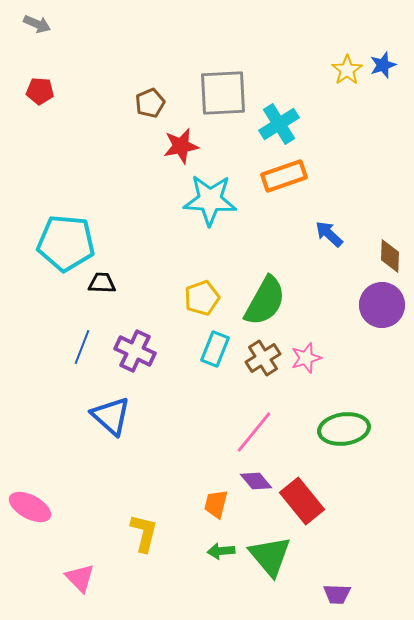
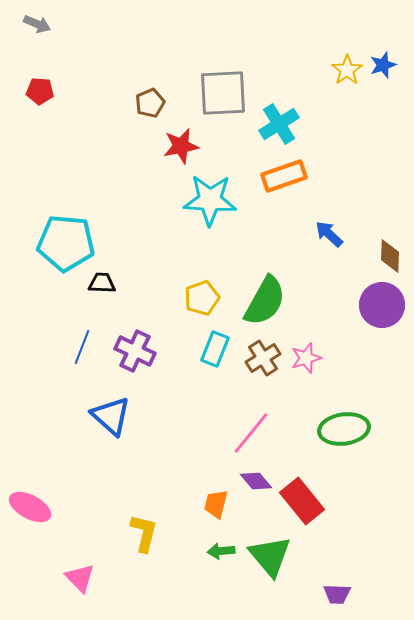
pink line: moved 3 px left, 1 px down
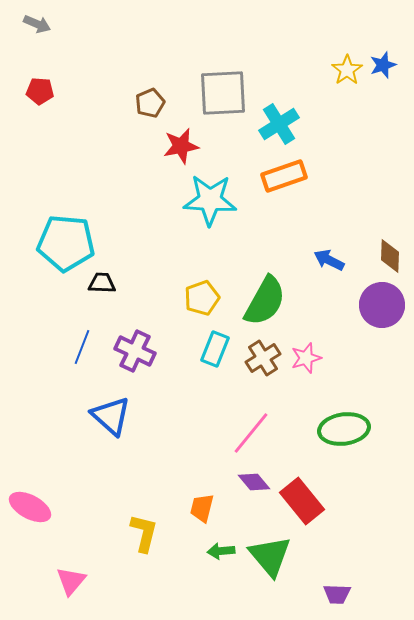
blue arrow: moved 26 px down; rotated 16 degrees counterclockwise
purple diamond: moved 2 px left, 1 px down
orange trapezoid: moved 14 px left, 4 px down
pink triangle: moved 9 px left, 3 px down; rotated 24 degrees clockwise
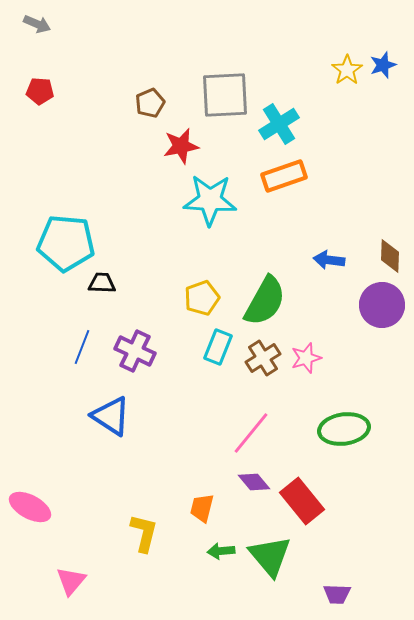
gray square: moved 2 px right, 2 px down
blue arrow: rotated 20 degrees counterclockwise
cyan rectangle: moved 3 px right, 2 px up
blue triangle: rotated 9 degrees counterclockwise
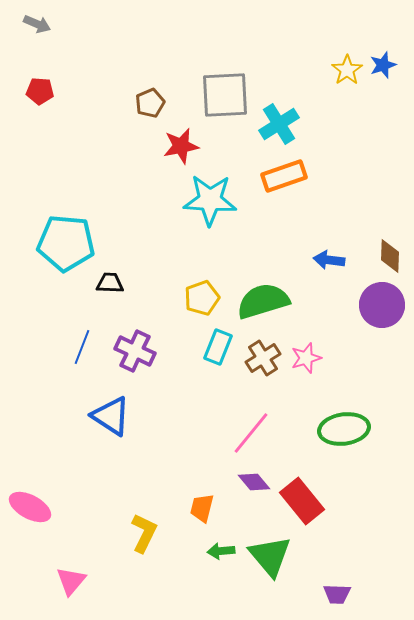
black trapezoid: moved 8 px right
green semicircle: moved 2 px left; rotated 136 degrees counterclockwise
yellow L-shape: rotated 12 degrees clockwise
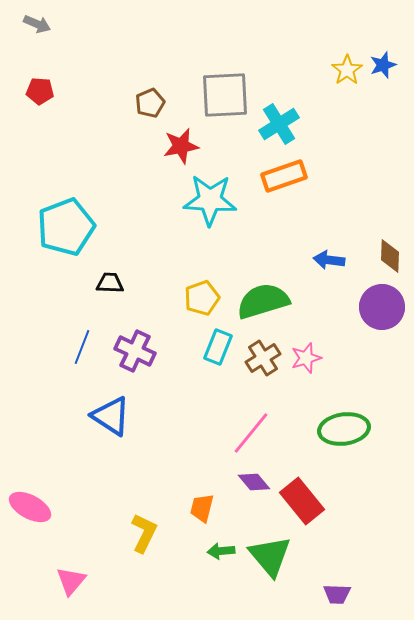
cyan pentagon: moved 16 px up; rotated 26 degrees counterclockwise
purple circle: moved 2 px down
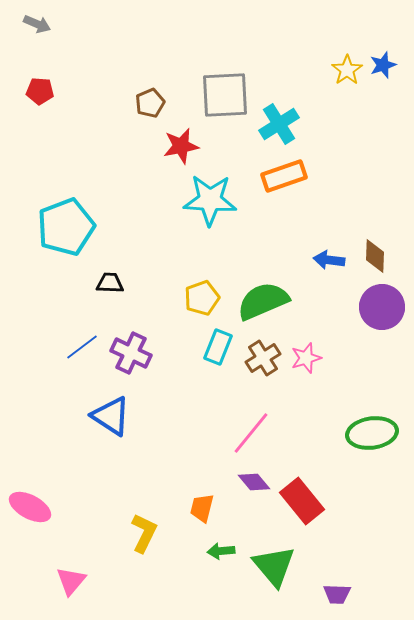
brown diamond: moved 15 px left
green semicircle: rotated 6 degrees counterclockwise
blue line: rotated 32 degrees clockwise
purple cross: moved 4 px left, 2 px down
green ellipse: moved 28 px right, 4 px down
green triangle: moved 4 px right, 10 px down
